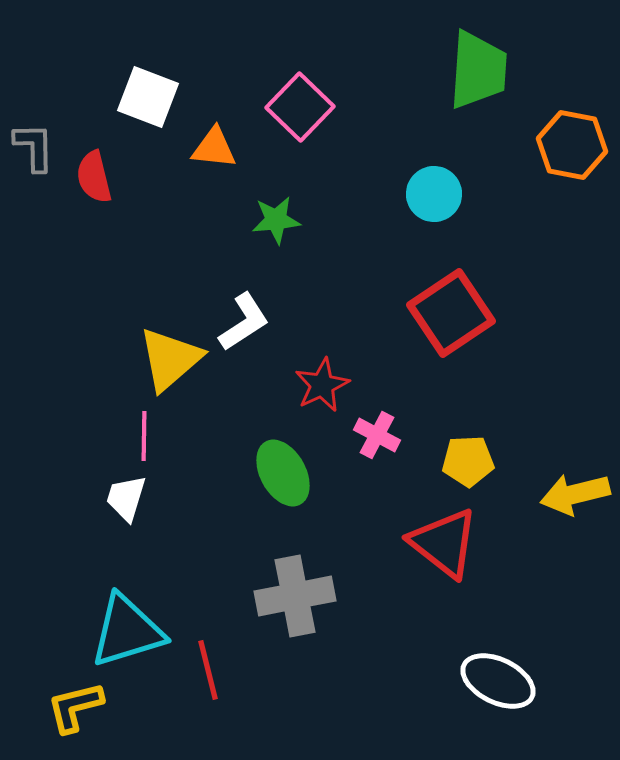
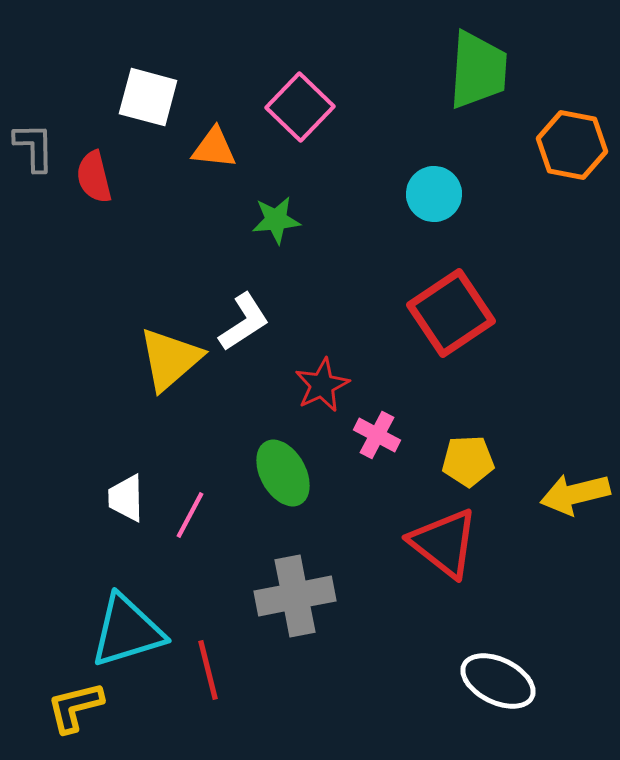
white square: rotated 6 degrees counterclockwise
pink line: moved 46 px right, 79 px down; rotated 27 degrees clockwise
white trapezoid: rotated 18 degrees counterclockwise
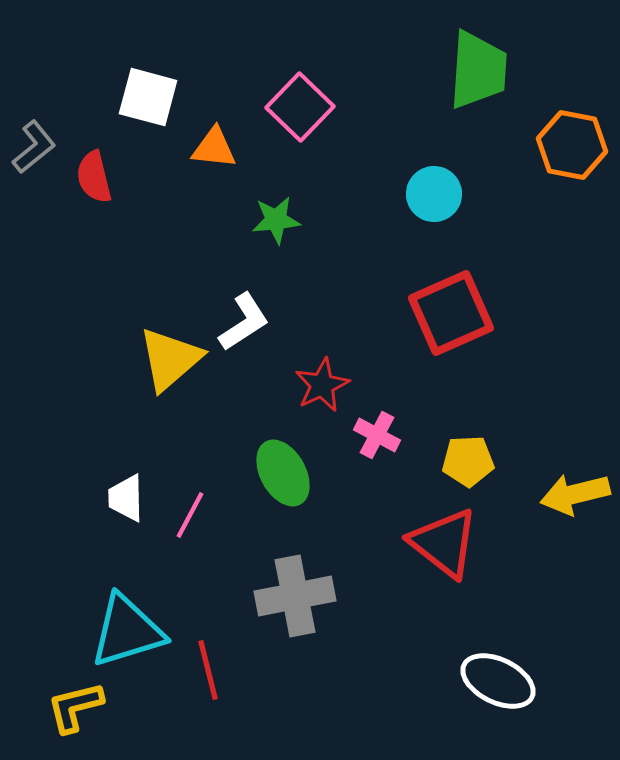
gray L-shape: rotated 52 degrees clockwise
red square: rotated 10 degrees clockwise
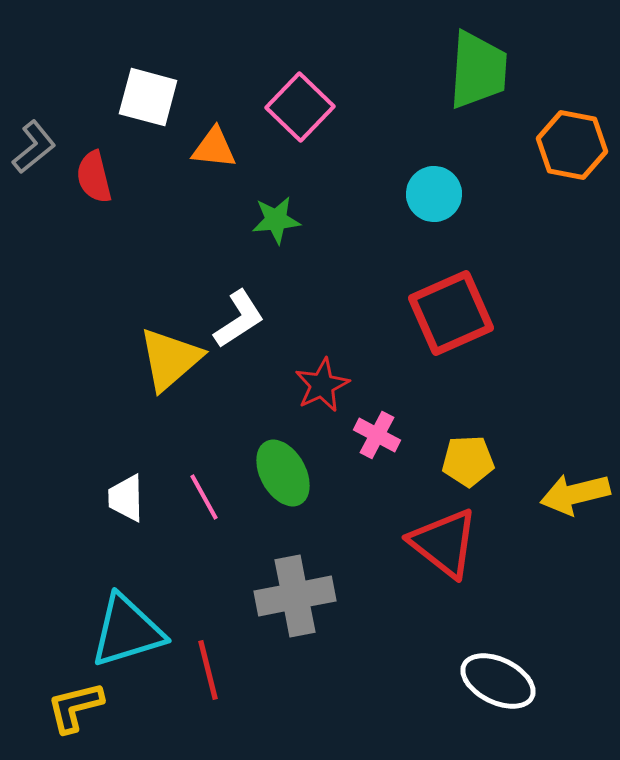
white L-shape: moved 5 px left, 3 px up
pink line: moved 14 px right, 18 px up; rotated 57 degrees counterclockwise
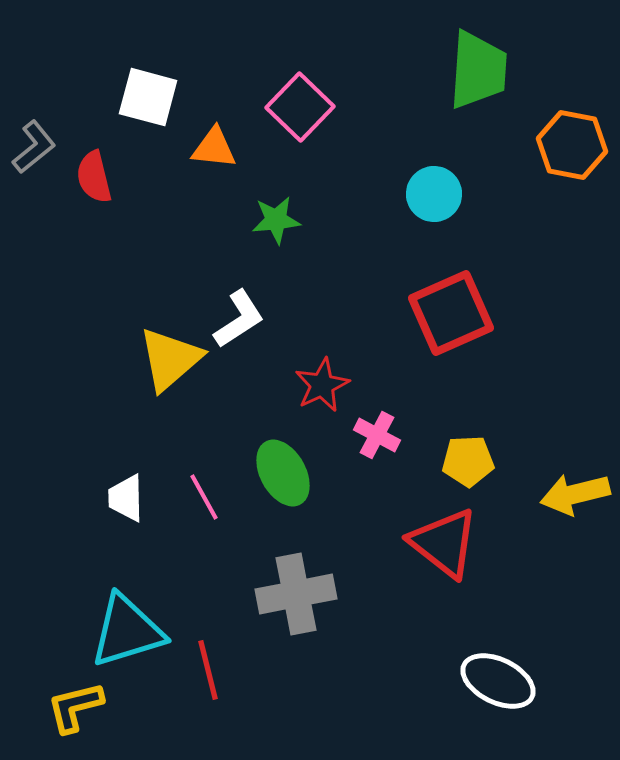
gray cross: moved 1 px right, 2 px up
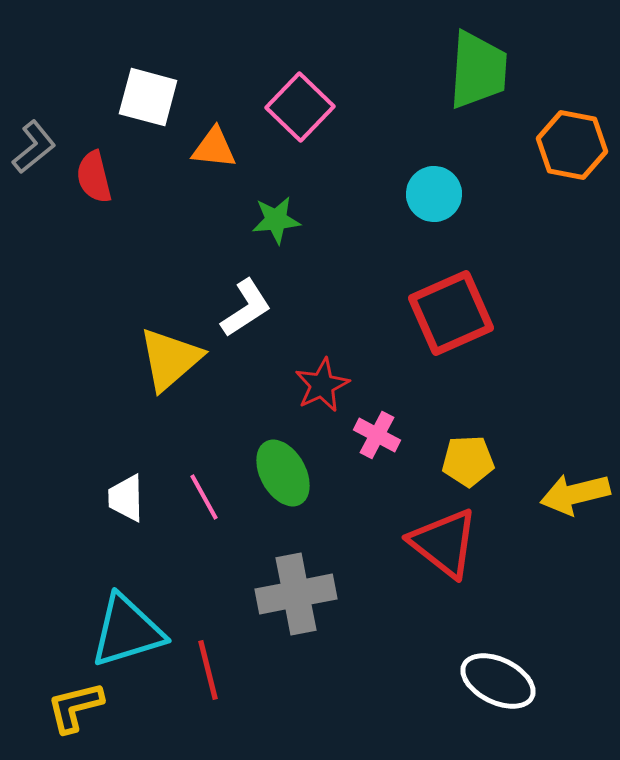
white L-shape: moved 7 px right, 11 px up
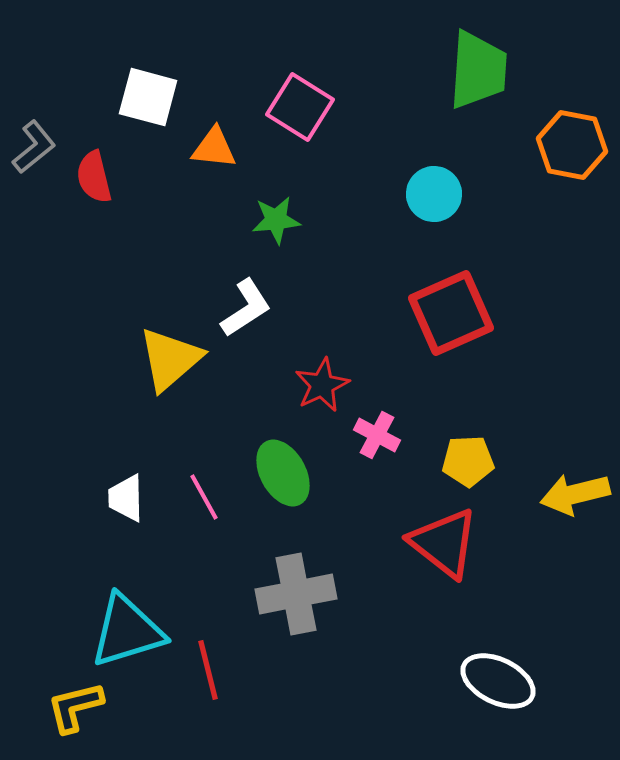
pink square: rotated 12 degrees counterclockwise
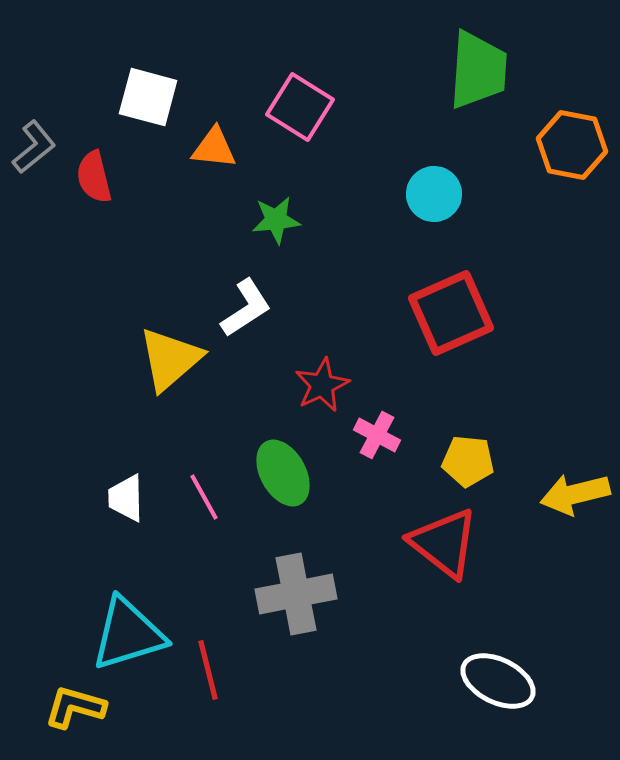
yellow pentagon: rotated 9 degrees clockwise
cyan triangle: moved 1 px right, 3 px down
yellow L-shape: rotated 30 degrees clockwise
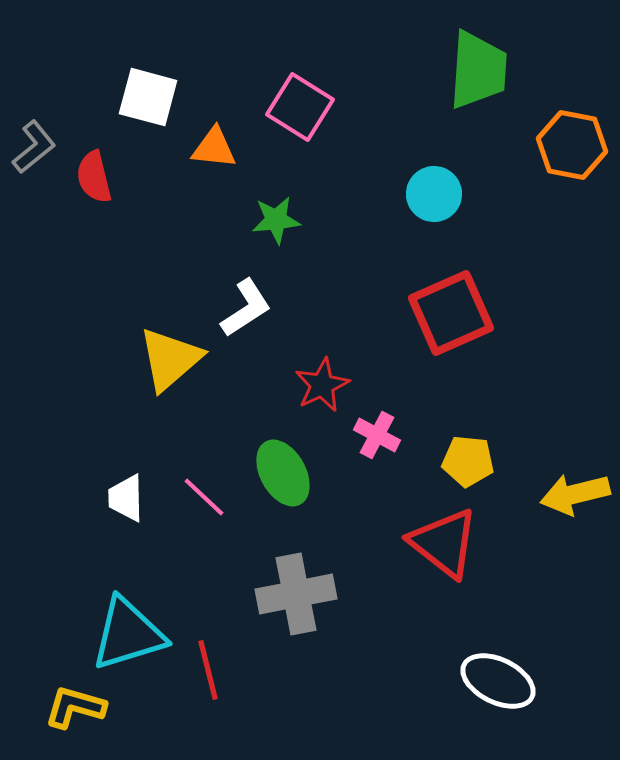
pink line: rotated 18 degrees counterclockwise
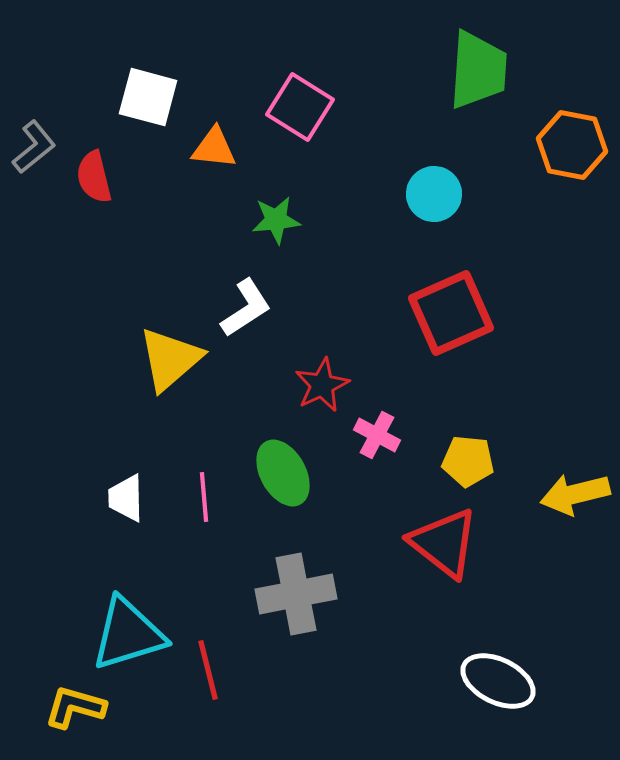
pink line: rotated 42 degrees clockwise
